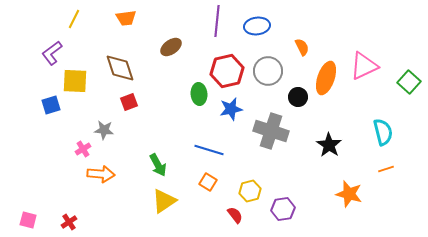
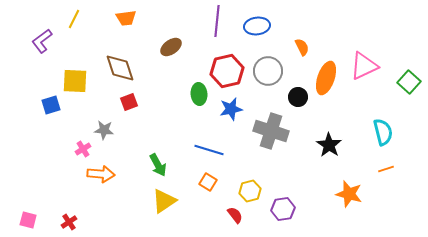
purple L-shape: moved 10 px left, 12 px up
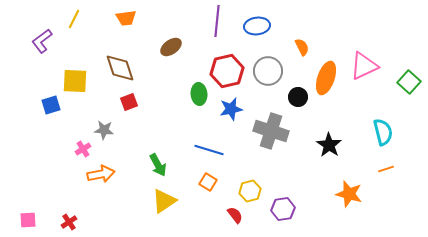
orange arrow: rotated 16 degrees counterclockwise
pink square: rotated 18 degrees counterclockwise
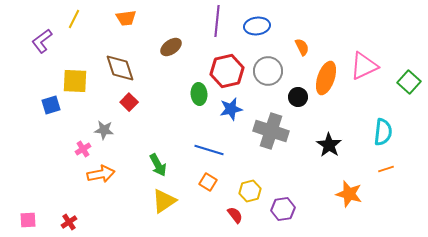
red square: rotated 24 degrees counterclockwise
cyan semicircle: rotated 20 degrees clockwise
